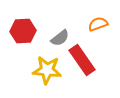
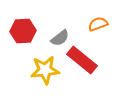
red rectangle: rotated 16 degrees counterclockwise
yellow star: moved 2 px left; rotated 12 degrees counterclockwise
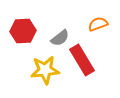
red rectangle: rotated 20 degrees clockwise
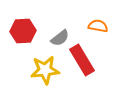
orange semicircle: moved 2 px down; rotated 30 degrees clockwise
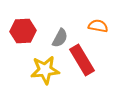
gray semicircle: rotated 24 degrees counterclockwise
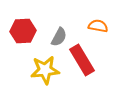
gray semicircle: moved 1 px left, 1 px up
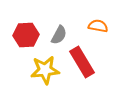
red hexagon: moved 3 px right, 4 px down
gray semicircle: moved 2 px up
red rectangle: moved 2 px down
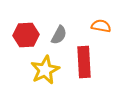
orange semicircle: moved 3 px right
red rectangle: moved 2 px right; rotated 28 degrees clockwise
yellow star: rotated 20 degrees counterclockwise
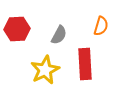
orange semicircle: rotated 96 degrees clockwise
red hexagon: moved 9 px left, 6 px up
red rectangle: moved 1 px right, 2 px down
